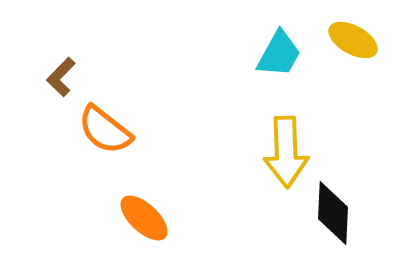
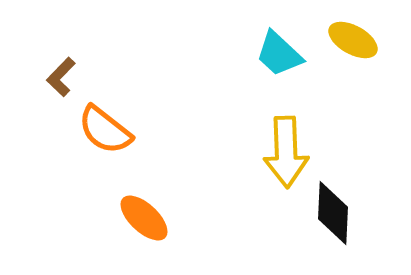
cyan trapezoid: rotated 104 degrees clockwise
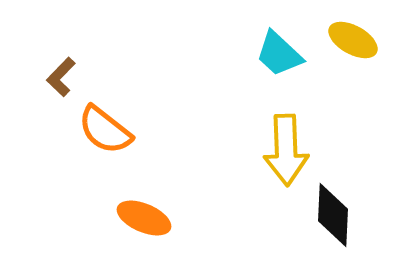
yellow arrow: moved 2 px up
black diamond: moved 2 px down
orange ellipse: rotated 20 degrees counterclockwise
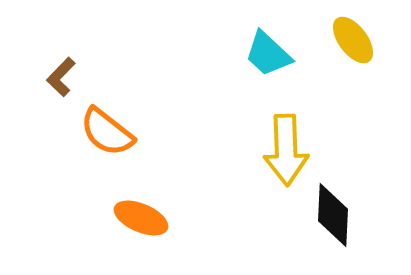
yellow ellipse: rotated 24 degrees clockwise
cyan trapezoid: moved 11 px left
orange semicircle: moved 2 px right, 2 px down
orange ellipse: moved 3 px left
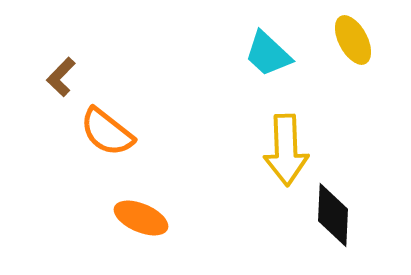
yellow ellipse: rotated 9 degrees clockwise
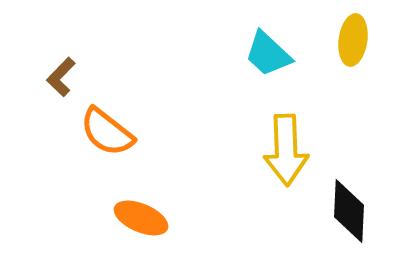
yellow ellipse: rotated 36 degrees clockwise
black diamond: moved 16 px right, 4 px up
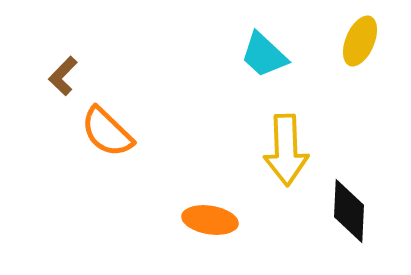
yellow ellipse: moved 7 px right, 1 px down; rotated 15 degrees clockwise
cyan trapezoid: moved 4 px left, 1 px down
brown L-shape: moved 2 px right, 1 px up
orange semicircle: rotated 6 degrees clockwise
orange ellipse: moved 69 px right, 2 px down; rotated 14 degrees counterclockwise
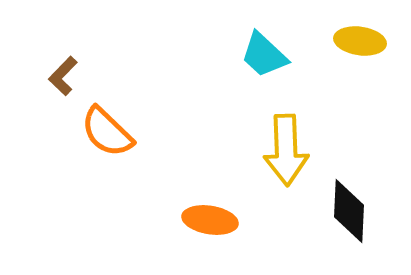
yellow ellipse: rotated 75 degrees clockwise
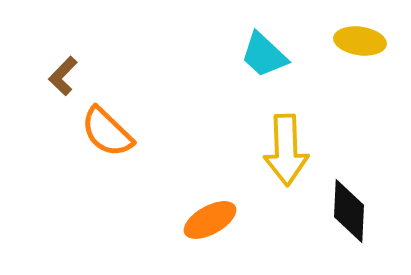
orange ellipse: rotated 38 degrees counterclockwise
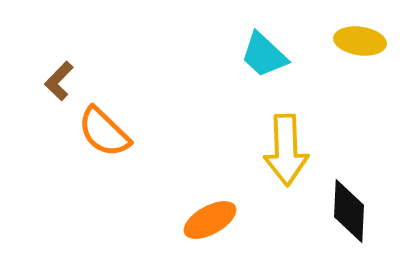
brown L-shape: moved 4 px left, 5 px down
orange semicircle: moved 3 px left
